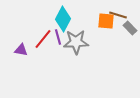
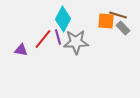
gray rectangle: moved 7 px left
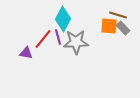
orange square: moved 3 px right, 5 px down
purple triangle: moved 5 px right, 3 px down
